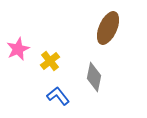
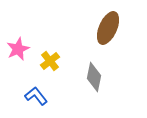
blue L-shape: moved 22 px left
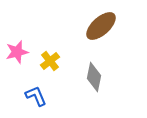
brown ellipse: moved 7 px left, 2 px up; rotated 24 degrees clockwise
pink star: moved 1 px left, 3 px down; rotated 10 degrees clockwise
blue L-shape: rotated 15 degrees clockwise
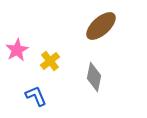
pink star: moved 2 px up; rotated 15 degrees counterclockwise
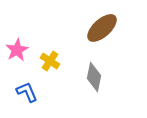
brown ellipse: moved 1 px right, 2 px down
yellow cross: rotated 18 degrees counterclockwise
blue L-shape: moved 9 px left, 4 px up
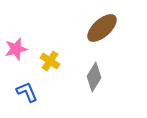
pink star: moved 1 px left, 1 px up; rotated 15 degrees clockwise
gray diamond: rotated 20 degrees clockwise
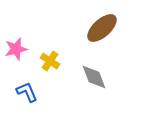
gray diamond: rotated 52 degrees counterclockwise
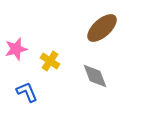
gray diamond: moved 1 px right, 1 px up
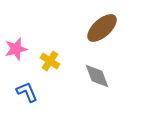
gray diamond: moved 2 px right
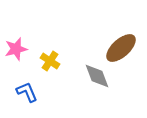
brown ellipse: moved 19 px right, 20 px down
